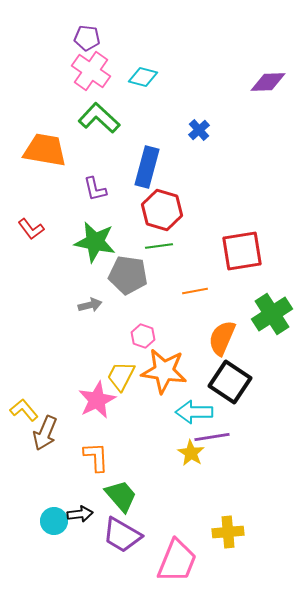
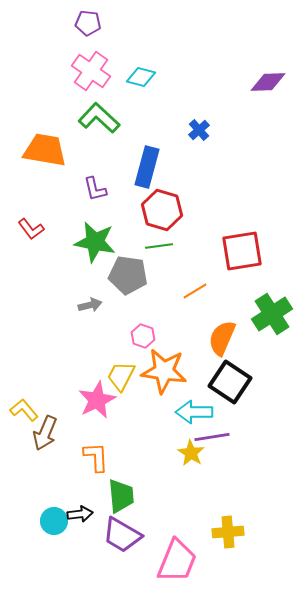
purple pentagon: moved 1 px right, 15 px up
cyan diamond: moved 2 px left
orange line: rotated 20 degrees counterclockwise
green trapezoid: rotated 36 degrees clockwise
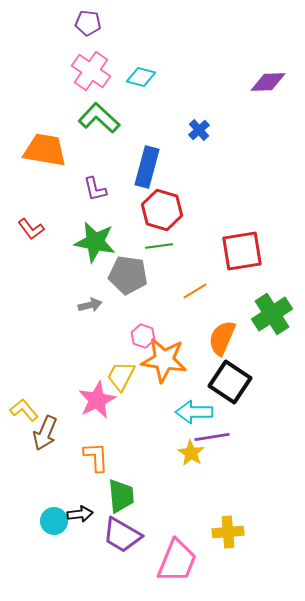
orange star: moved 11 px up
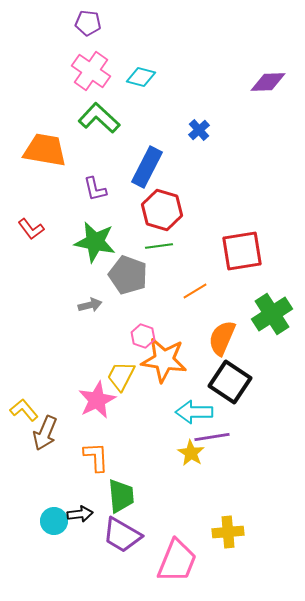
blue rectangle: rotated 12 degrees clockwise
gray pentagon: rotated 12 degrees clockwise
